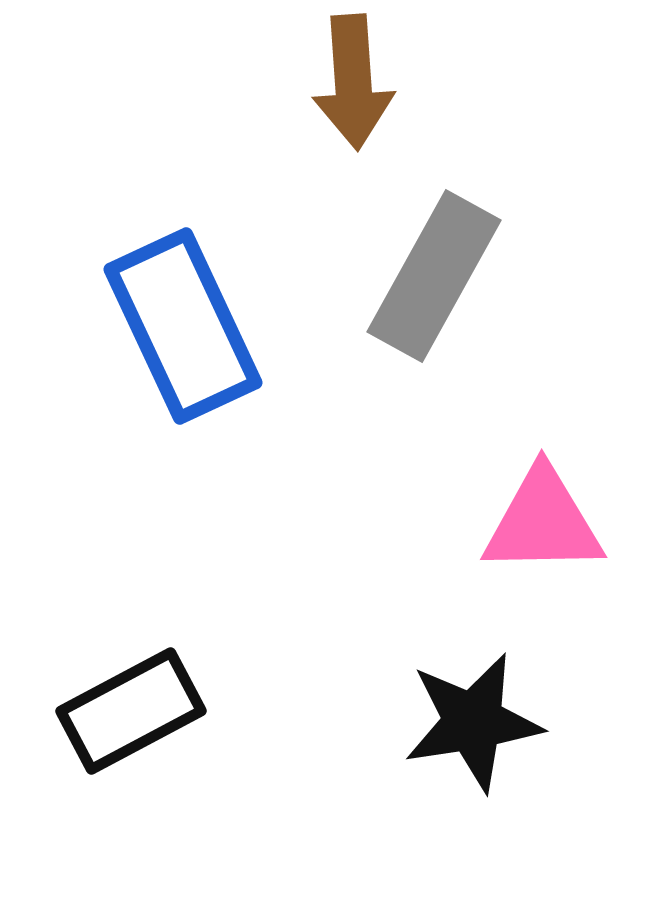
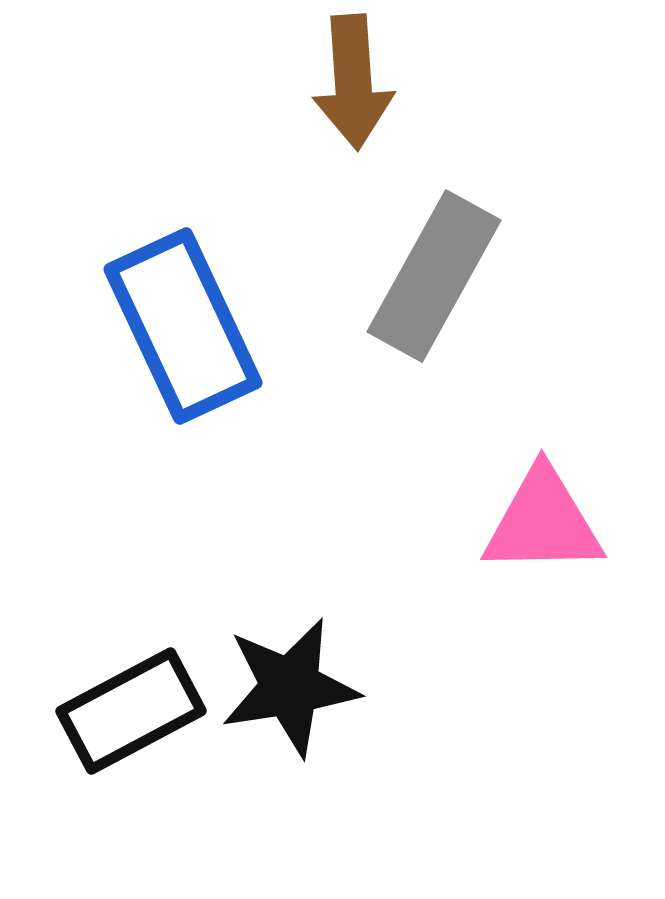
black star: moved 183 px left, 35 px up
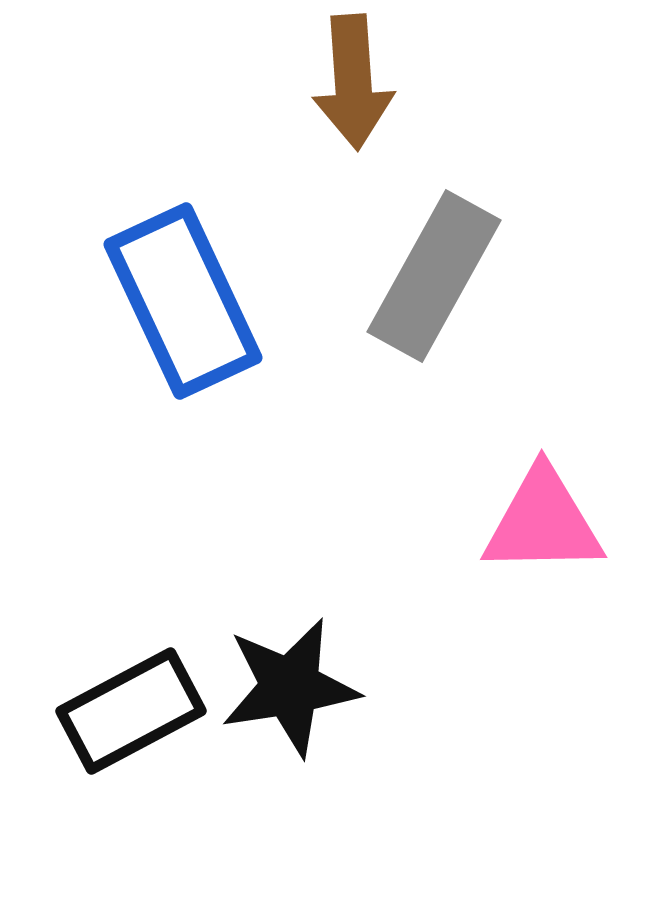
blue rectangle: moved 25 px up
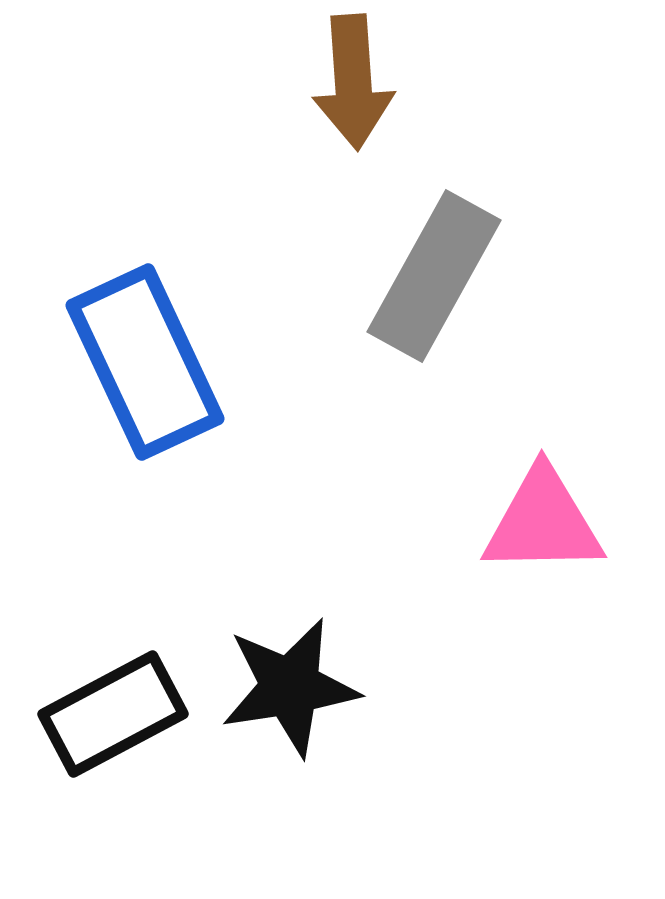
blue rectangle: moved 38 px left, 61 px down
black rectangle: moved 18 px left, 3 px down
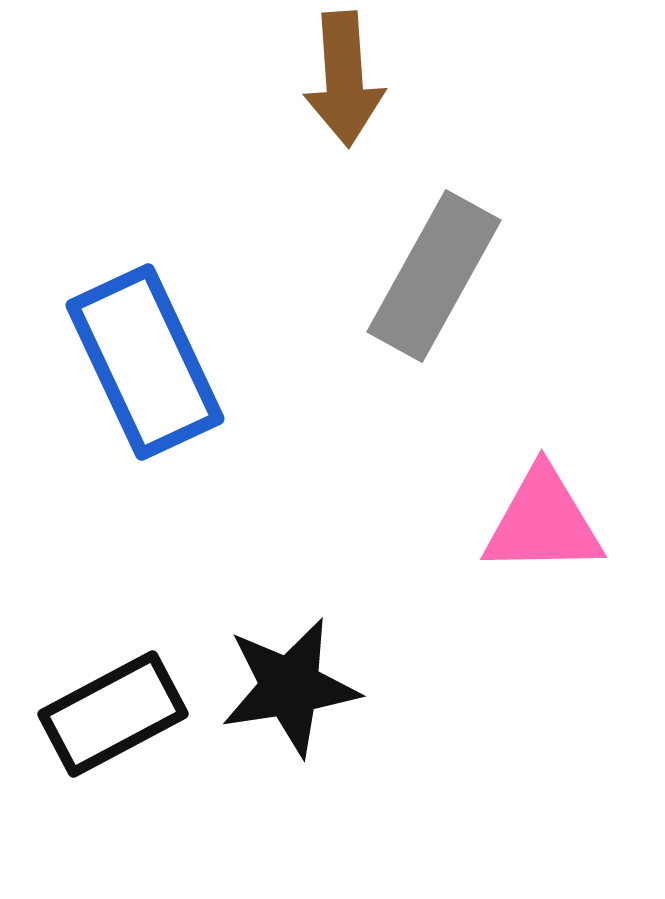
brown arrow: moved 9 px left, 3 px up
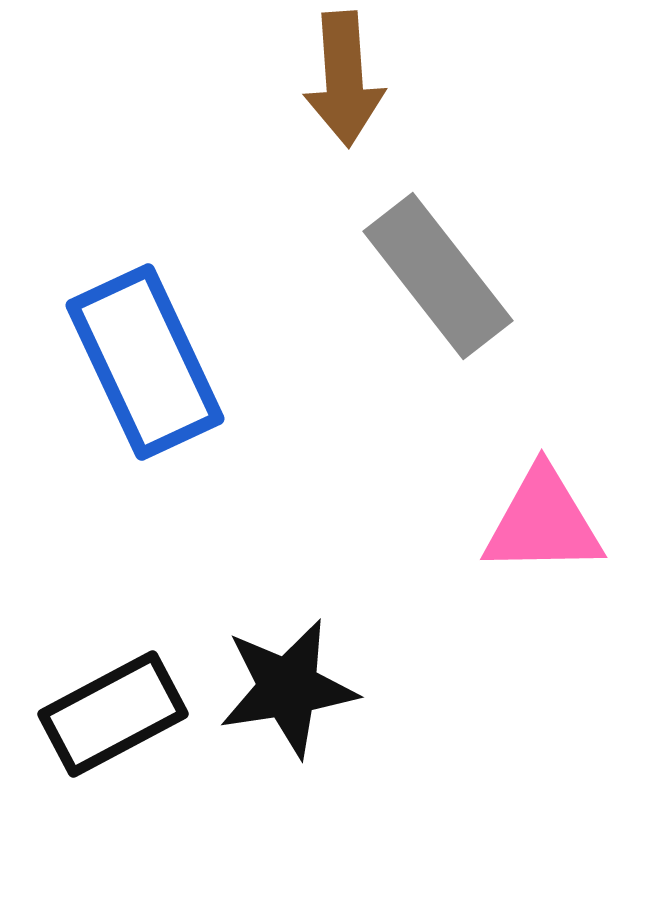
gray rectangle: moved 4 px right; rotated 67 degrees counterclockwise
black star: moved 2 px left, 1 px down
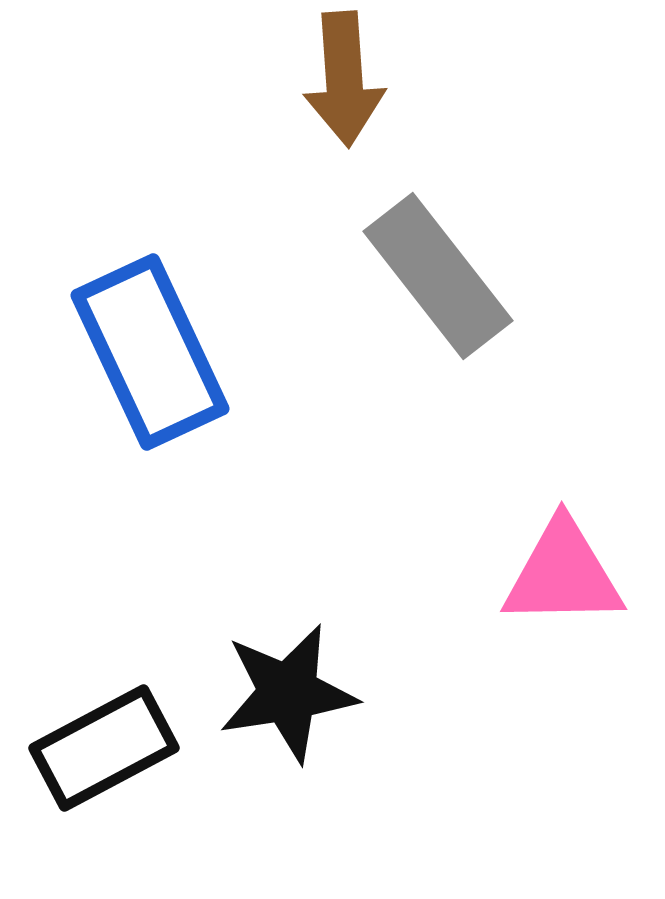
blue rectangle: moved 5 px right, 10 px up
pink triangle: moved 20 px right, 52 px down
black star: moved 5 px down
black rectangle: moved 9 px left, 34 px down
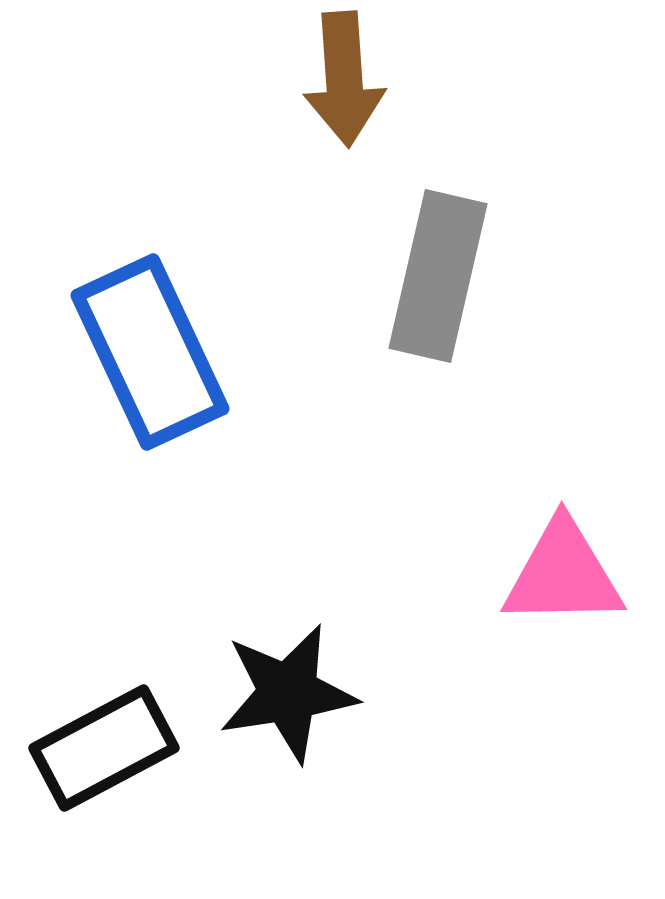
gray rectangle: rotated 51 degrees clockwise
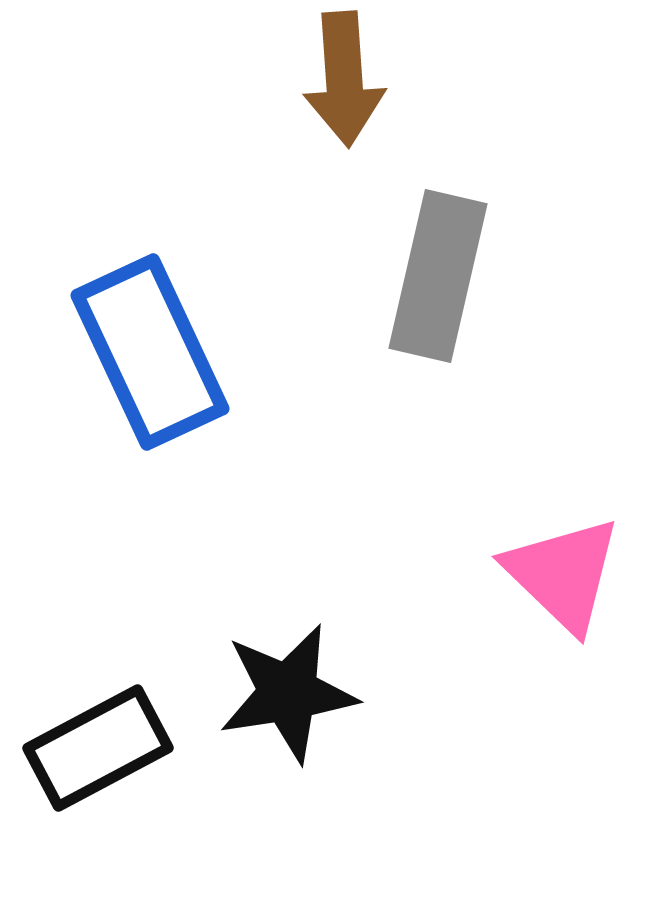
pink triangle: rotated 45 degrees clockwise
black rectangle: moved 6 px left
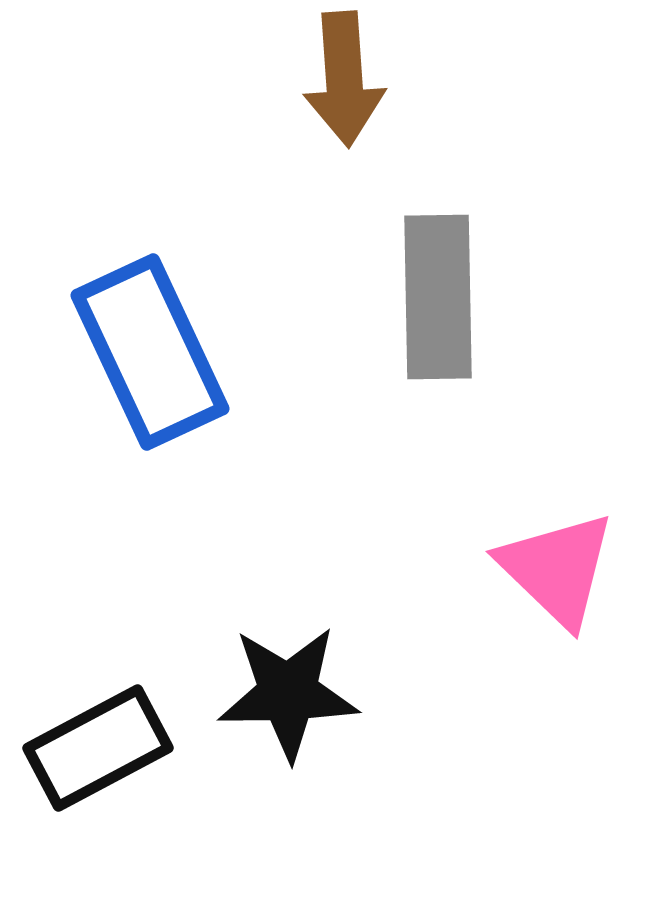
gray rectangle: moved 21 px down; rotated 14 degrees counterclockwise
pink triangle: moved 6 px left, 5 px up
black star: rotated 8 degrees clockwise
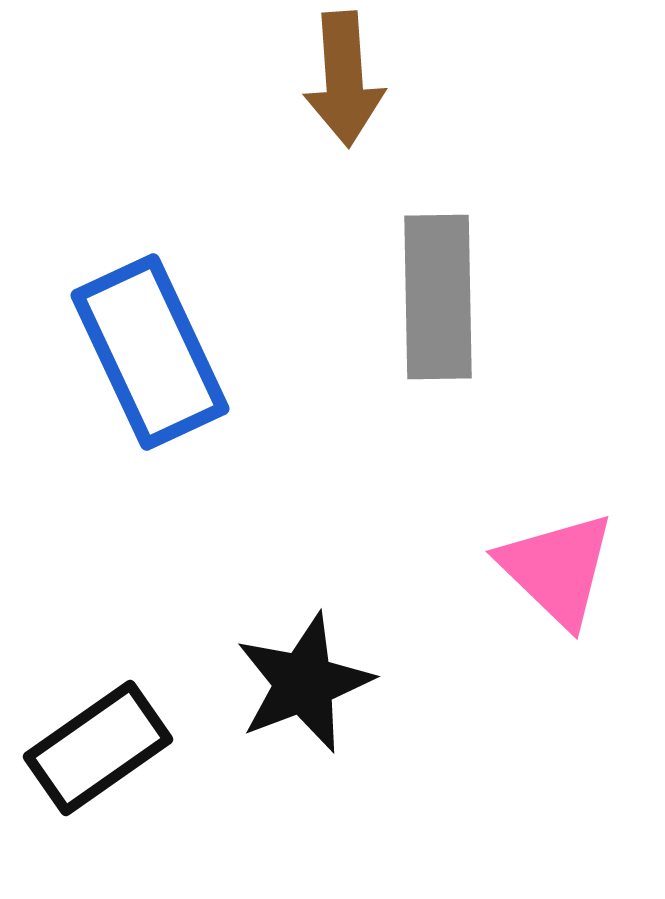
black star: moved 16 px right, 10 px up; rotated 20 degrees counterclockwise
black rectangle: rotated 7 degrees counterclockwise
